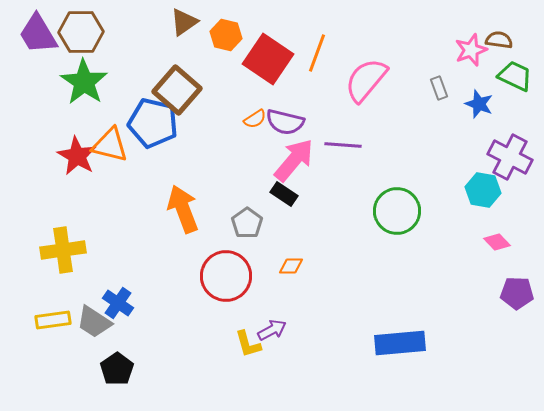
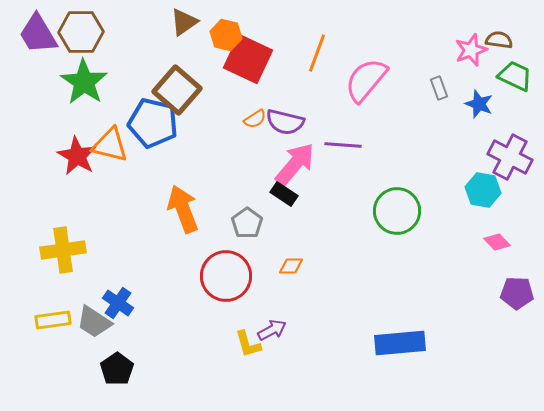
red square: moved 20 px left; rotated 9 degrees counterclockwise
pink arrow: moved 1 px right, 4 px down
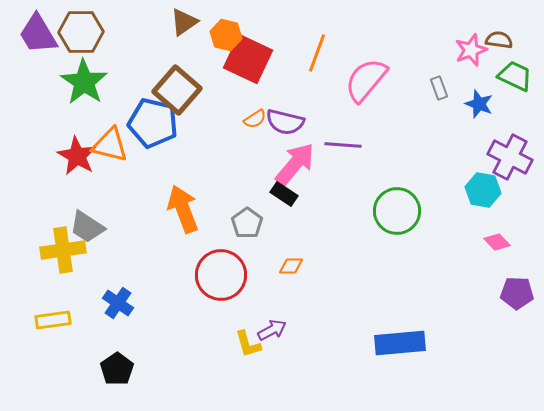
red circle: moved 5 px left, 1 px up
gray trapezoid: moved 7 px left, 95 px up
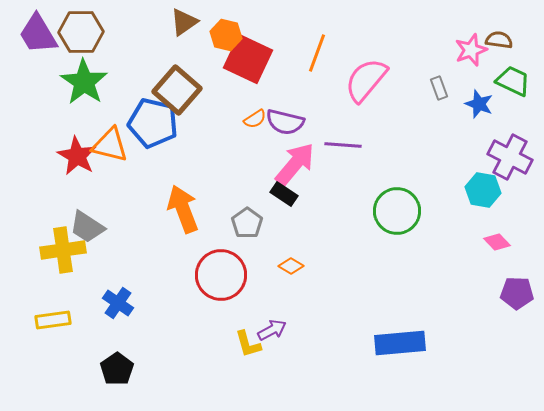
green trapezoid: moved 2 px left, 5 px down
orange diamond: rotated 30 degrees clockwise
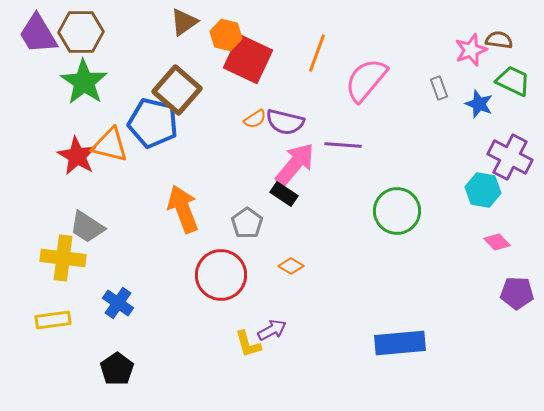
yellow cross: moved 8 px down; rotated 15 degrees clockwise
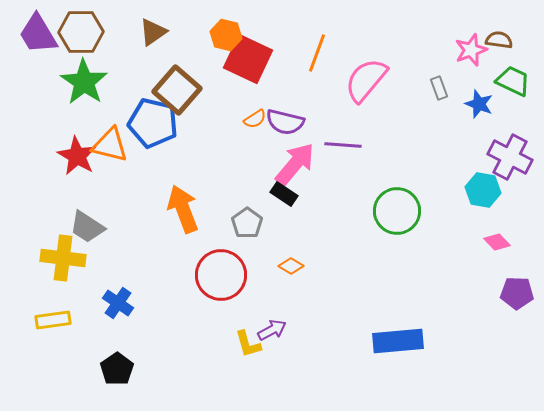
brown triangle: moved 31 px left, 10 px down
blue rectangle: moved 2 px left, 2 px up
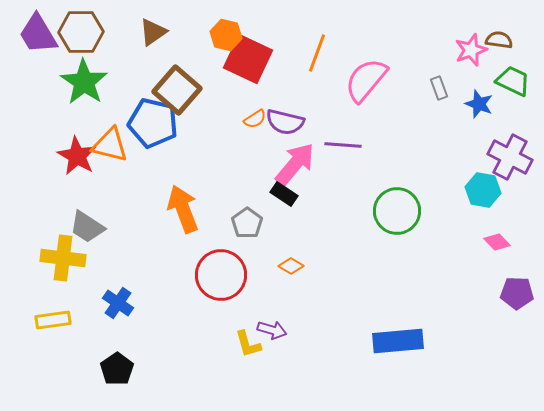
purple arrow: rotated 44 degrees clockwise
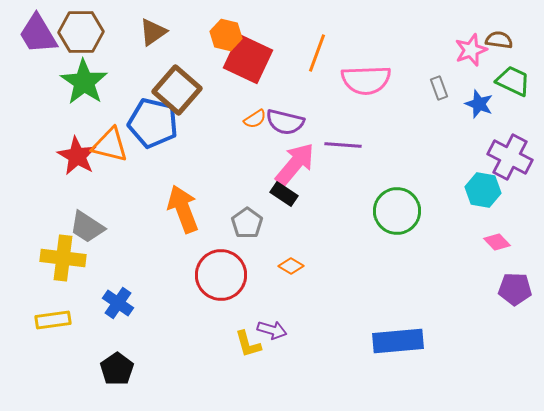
pink semicircle: rotated 132 degrees counterclockwise
purple pentagon: moved 2 px left, 4 px up
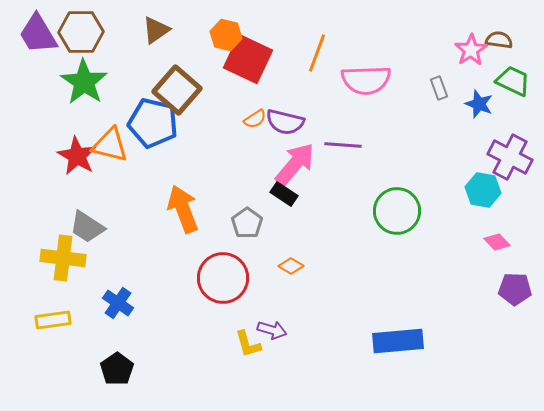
brown triangle: moved 3 px right, 2 px up
pink star: rotated 12 degrees counterclockwise
red circle: moved 2 px right, 3 px down
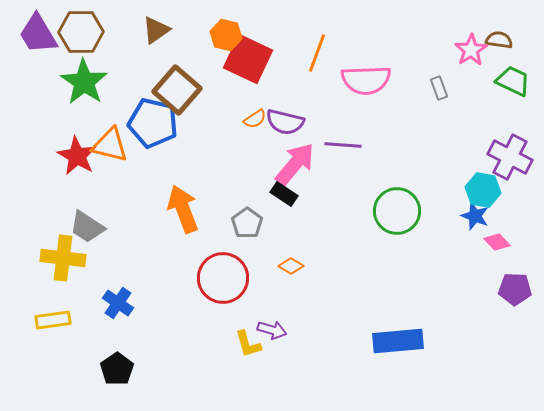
blue star: moved 4 px left, 112 px down
